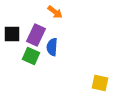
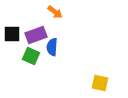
purple rectangle: rotated 45 degrees clockwise
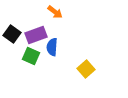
black square: rotated 36 degrees clockwise
yellow square: moved 14 px left, 14 px up; rotated 36 degrees clockwise
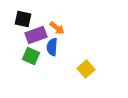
orange arrow: moved 2 px right, 16 px down
black square: moved 11 px right, 15 px up; rotated 24 degrees counterclockwise
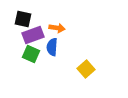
orange arrow: rotated 28 degrees counterclockwise
purple rectangle: moved 3 px left
green square: moved 2 px up
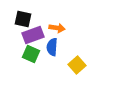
yellow square: moved 9 px left, 4 px up
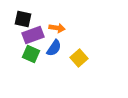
blue semicircle: moved 2 px right, 1 px down; rotated 150 degrees counterclockwise
yellow square: moved 2 px right, 7 px up
